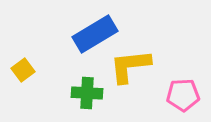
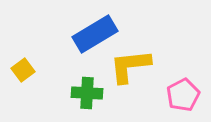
pink pentagon: rotated 24 degrees counterclockwise
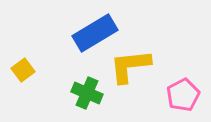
blue rectangle: moved 1 px up
green cross: rotated 20 degrees clockwise
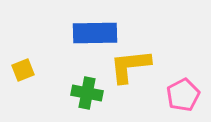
blue rectangle: rotated 30 degrees clockwise
yellow square: rotated 15 degrees clockwise
green cross: rotated 12 degrees counterclockwise
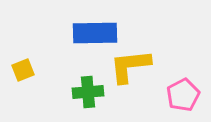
green cross: moved 1 px right, 1 px up; rotated 16 degrees counterclockwise
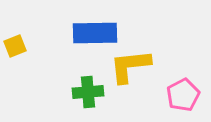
yellow square: moved 8 px left, 24 px up
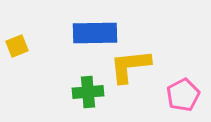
yellow square: moved 2 px right
